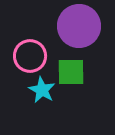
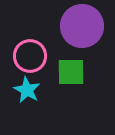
purple circle: moved 3 px right
cyan star: moved 15 px left
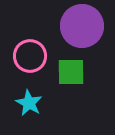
cyan star: moved 2 px right, 13 px down
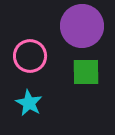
green square: moved 15 px right
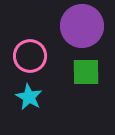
cyan star: moved 6 px up
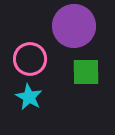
purple circle: moved 8 px left
pink circle: moved 3 px down
